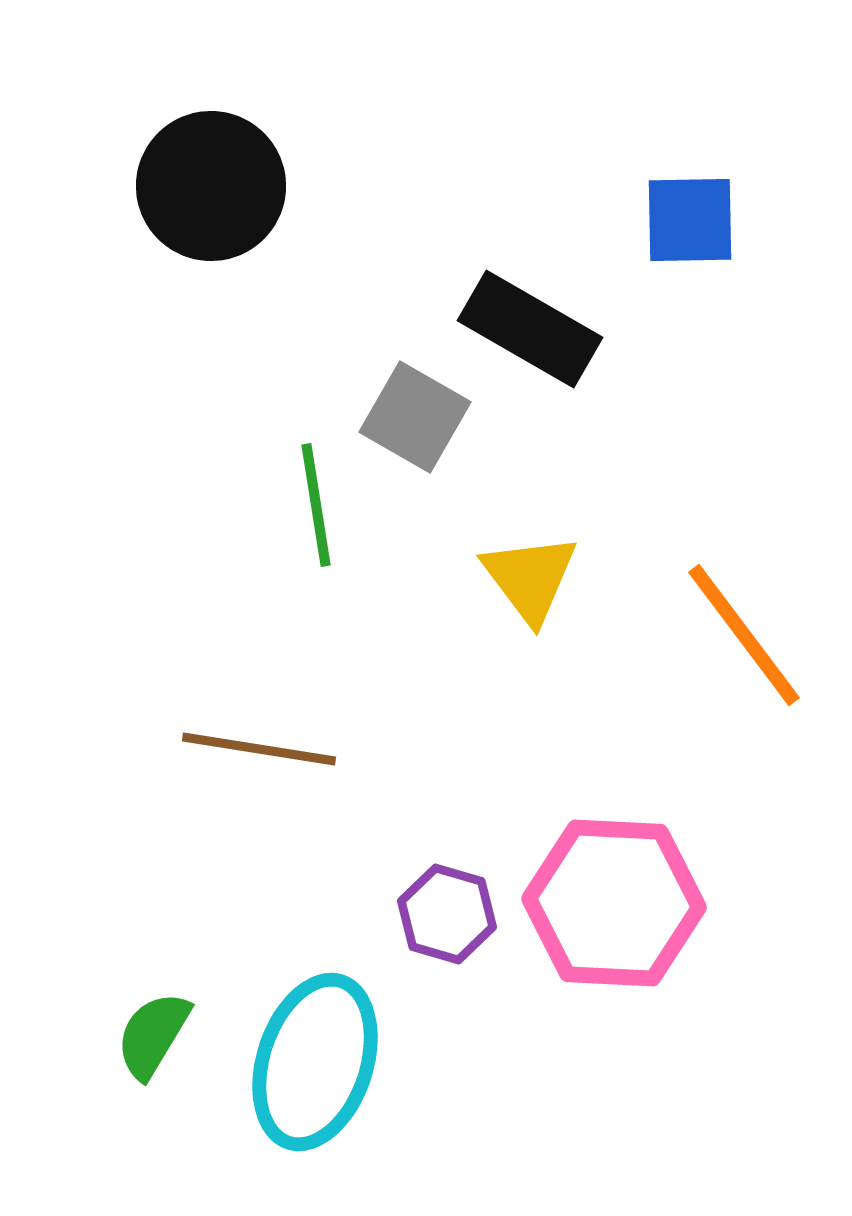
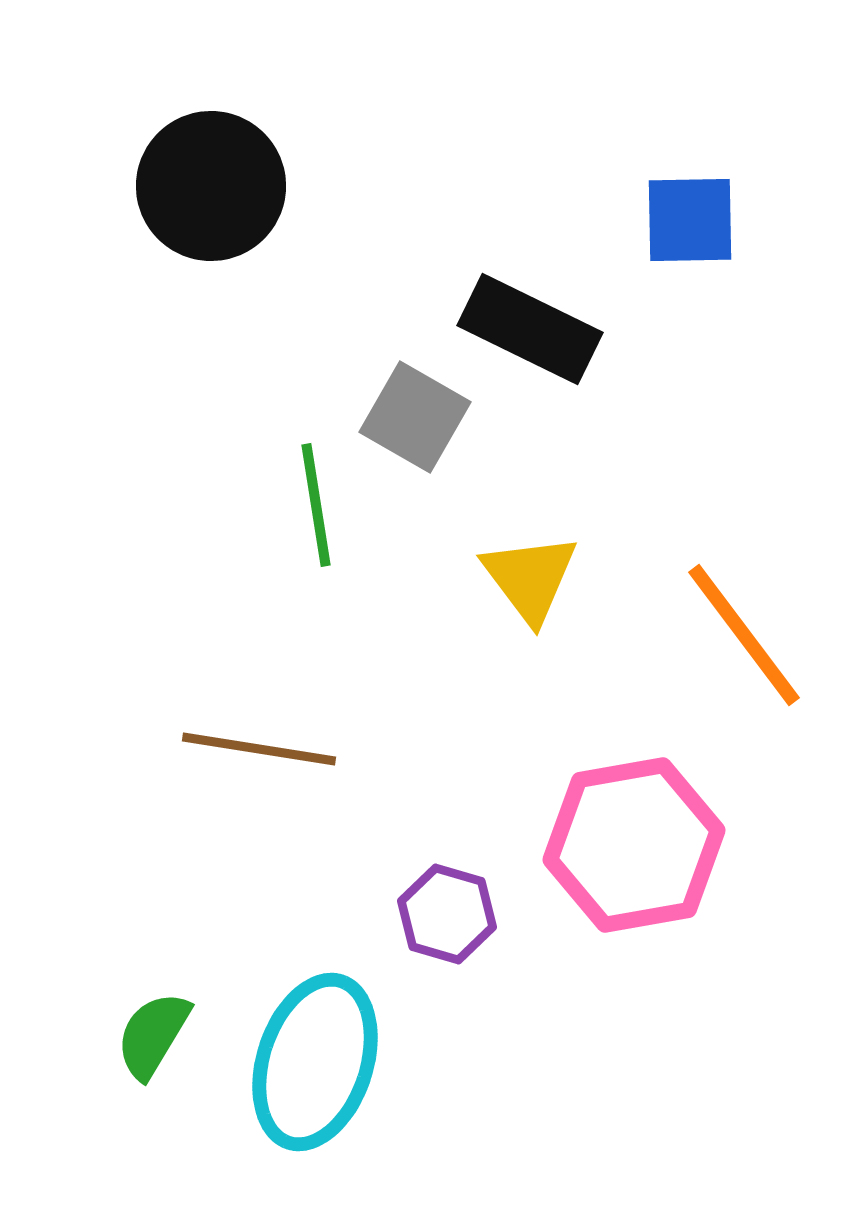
black rectangle: rotated 4 degrees counterclockwise
pink hexagon: moved 20 px right, 58 px up; rotated 13 degrees counterclockwise
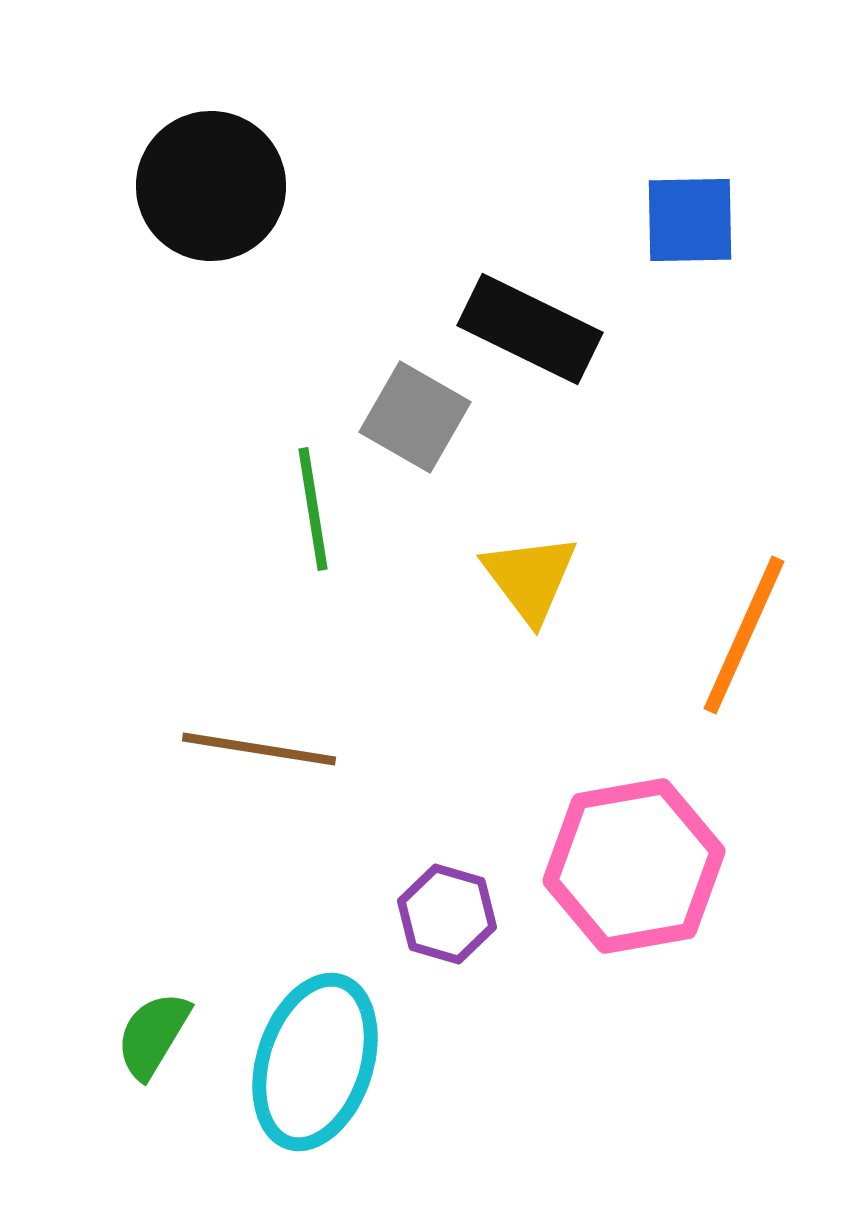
green line: moved 3 px left, 4 px down
orange line: rotated 61 degrees clockwise
pink hexagon: moved 21 px down
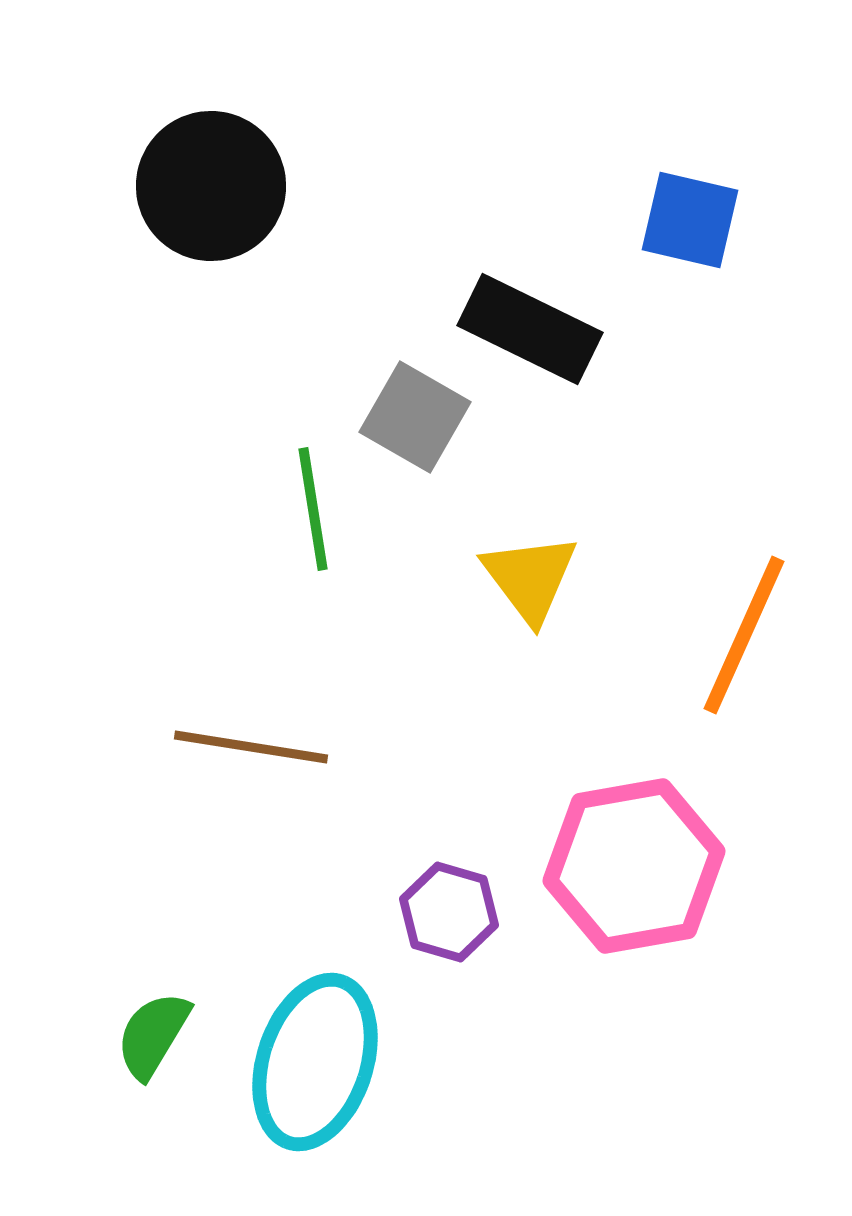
blue square: rotated 14 degrees clockwise
brown line: moved 8 px left, 2 px up
purple hexagon: moved 2 px right, 2 px up
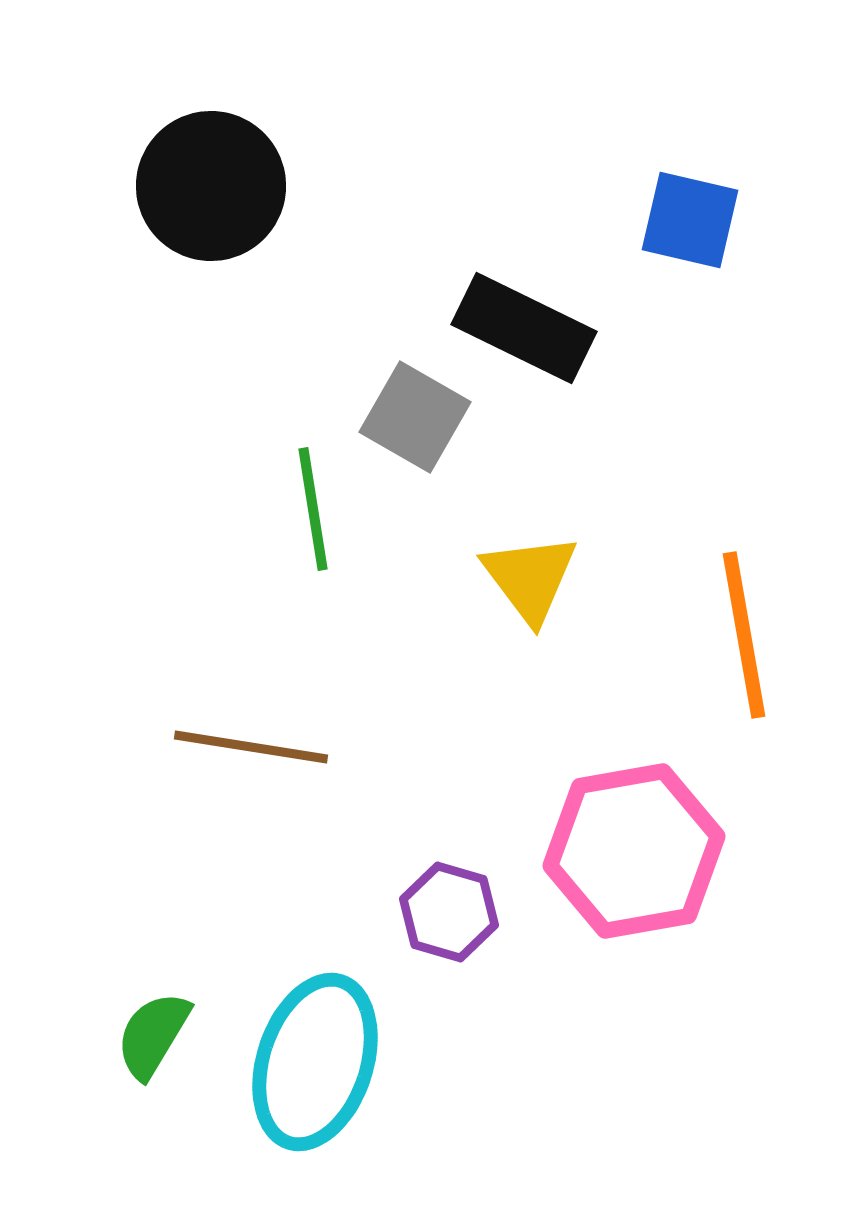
black rectangle: moved 6 px left, 1 px up
orange line: rotated 34 degrees counterclockwise
pink hexagon: moved 15 px up
